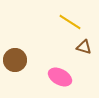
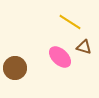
brown circle: moved 8 px down
pink ellipse: moved 20 px up; rotated 15 degrees clockwise
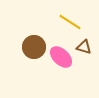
pink ellipse: moved 1 px right
brown circle: moved 19 px right, 21 px up
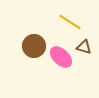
brown circle: moved 1 px up
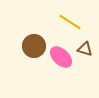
brown triangle: moved 1 px right, 2 px down
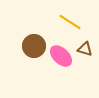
pink ellipse: moved 1 px up
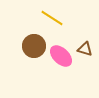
yellow line: moved 18 px left, 4 px up
